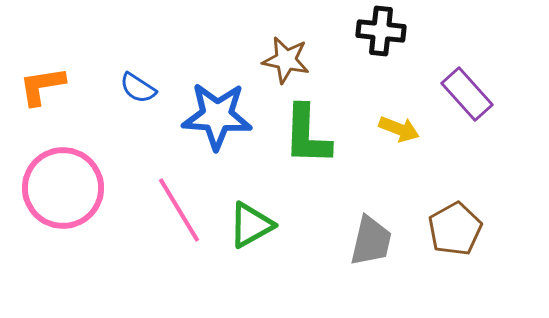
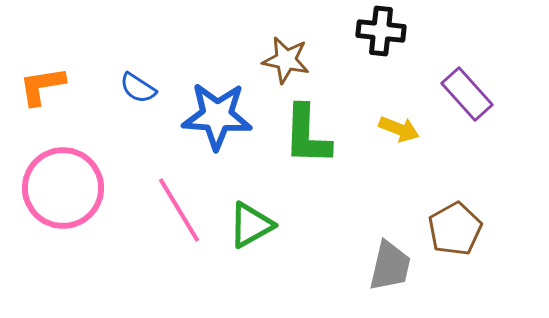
gray trapezoid: moved 19 px right, 25 px down
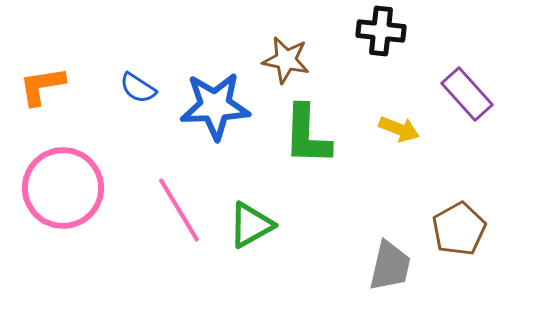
blue star: moved 2 px left, 10 px up; rotated 6 degrees counterclockwise
brown pentagon: moved 4 px right
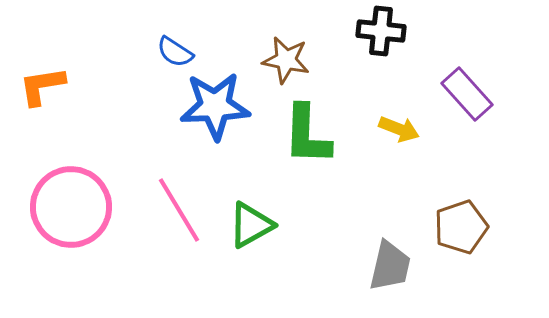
blue semicircle: moved 37 px right, 36 px up
pink circle: moved 8 px right, 19 px down
brown pentagon: moved 2 px right, 2 px up; rotated 10 degrees clockwise
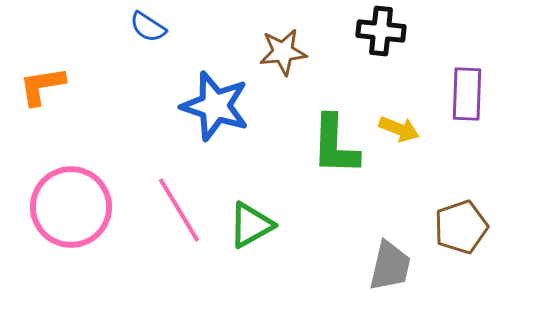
blue semicircle: moved 27 px left, 25 px up
brown star: moved 3 px left, 8 px up; rotated 18 degrees counterclockwise
purple rectangle: rotated 44 degrees clockwise
blue star: rotated 20 degrees clockwise
green L-shape: moved 28 px right, 10 px down
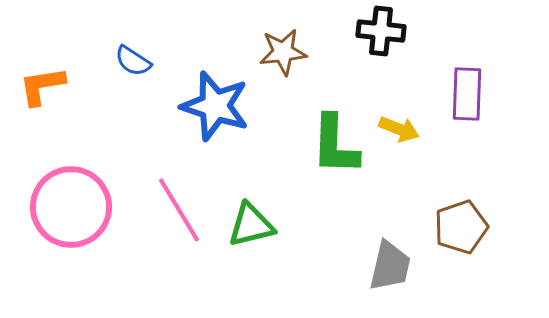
blue semicircle: moved 15 px left, 34 px down
green triangle: rotated 15 degrees clockwise
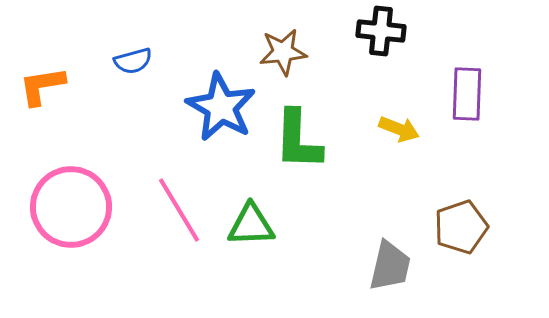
blue semicircle: rotated 48 degrees counterclockwise
blue star: moved 6 px right, 1 px down; rotated 12 degrees clockwise
green L-shape: moved 37 px left, 5 px up
green triangle: rotated 12 degrees clockwise
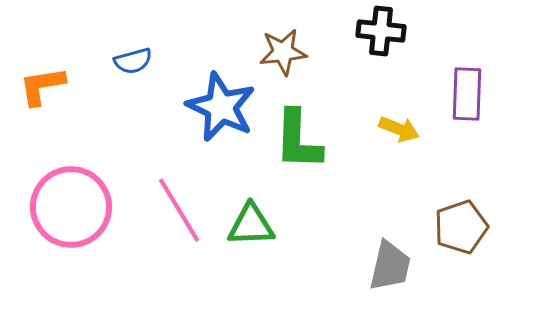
blue star: rotated 4 degrees counterclockwise
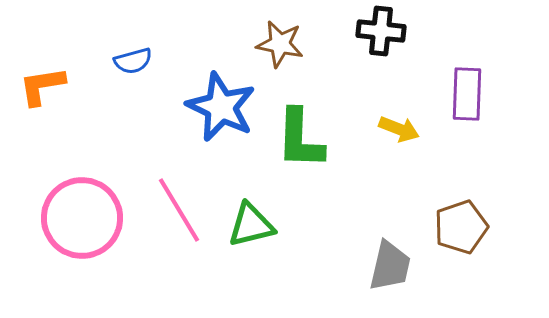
brown star: moved 3 px left, 8 px up; rotated 18 degrees clockwise
green L-shape: moved 2 px right, 1 px up
pink circle: moved 11 px right, 11 px down
green triangle: rotated 12 degrees counterclockwise
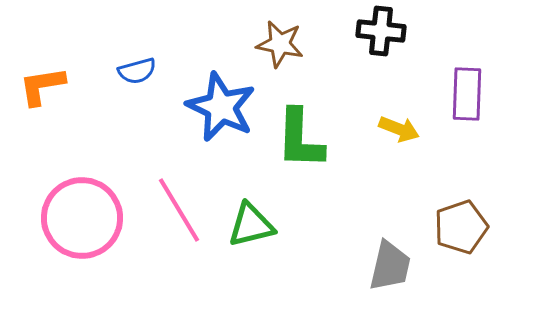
blue semicircle: moved 4 px right, 10 px down
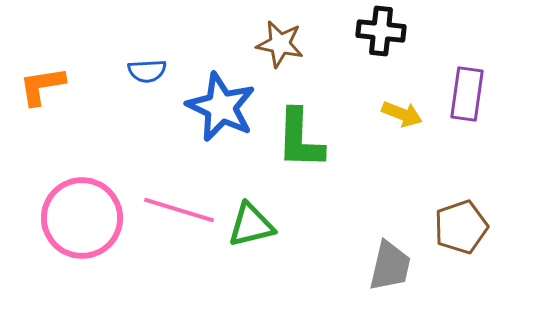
blue semicircle: moved 10 px right; rotated 12 degrees clockwise
purple rectangle: rotated 6 degrees clockwise
yellow arrow: moved 3 px right, 15 px up
pink line: rotated 42 degrees counterclockwise
